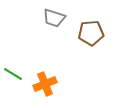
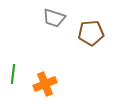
green line: rotated 66 degrees clockwise
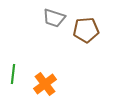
brown pentagon: moved 5 px left, 3 px up
orange cross: rotated 15 degrees counterclockwise
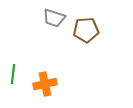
orange cross: rotated 25 degrees clockwise
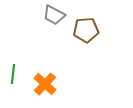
gray trapezoid: moved 3 px up; rotated 10 degrees clockwise
orange cross: rotated 35 degrees counterclockwise
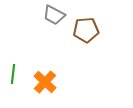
orange cross: moved 2 px up
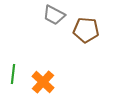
brown pentagon: rotated 10 degrees clockwise
orange cross: moved 2 px left
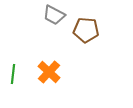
orange cross: moved 6 px right, 10 px up
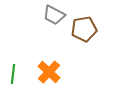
brown pentagon: moved 2 px left, 1 px up; rotated 15 degrees counterclockwise
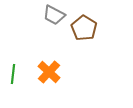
brown pentagon: moved 1 px up; rotated 30 degrees counterclockwise
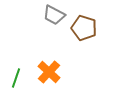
brown pentagon: rotated 15 degrees counterclockwise
green line: moved 3 px right, 4 px down; rotated 12 degrees clockwise
